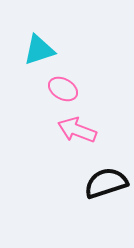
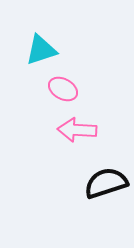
cyan triangle: moved 2 px right
pink arrow: rotated 18 degrees counterclockwise
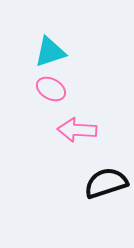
cyan triangle: moved 9 px right, 2 px down
pink ellipse: moved 12 px left
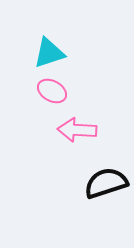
cyan triangle: moved 1 px left, 1 px down
pink ellipse: moved 1 px right, 2 px down
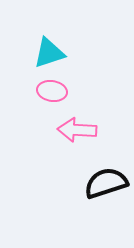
pink ellipse: rotated 20 degrees counterclockwise
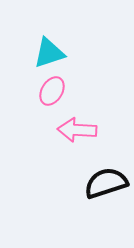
pink ellipse: rotated 68 degrees counterclockwise
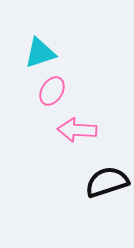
cyan triangle: moved 9 px left
black semicircle: moved 1 px right, 1 px up
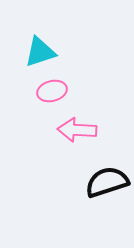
cyan triangle: moved 1 px up
pink ellipse: rotated 44 degrees clockwise
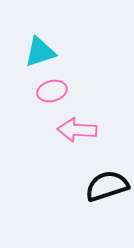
black semicircle: moved 4 px down
